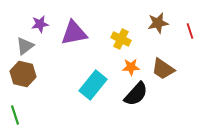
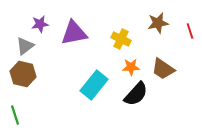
cyan rectangle: moved 1 px right
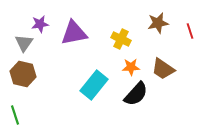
gray triangle: moved 1 px left, 3 px up; rotated 18 degrees counterclockwise
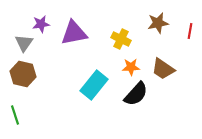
purple star: moved 1 px right
red line: rotated 28 degrees clockwise
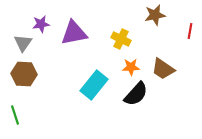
brown star: moved 3 px left, 8 px up
gray triangle: moved 1 px left
brown hexagon: moved 1 px right; rotated 10 degrees counterclockwise
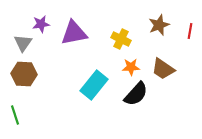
brown star: moved 4 px right, 10 px down; rotated 10 degrees counterclockwise
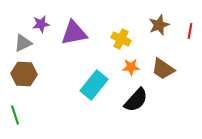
gray triangle: rotated 30 degrees clockwise
black semicircle: moved 6 px down
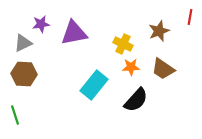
brown star: moved 6 px down
red line: moved 14 px up
yellow cross: moved 2 px right, 5 px down
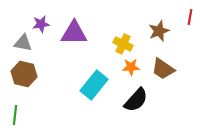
purple triangle: rotated 12 degrees clockwise
gray triangle: rotated 36 degrees clockwise
brown hexagon: rotated 10 degrees clockwise
green line: rotated 24 degrees clockwise
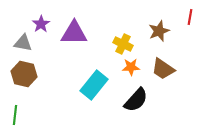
purple star: rotated 24 degrees counterclockwise
